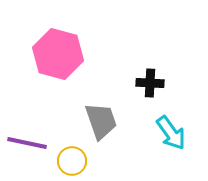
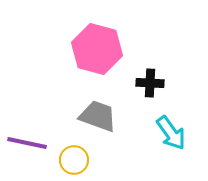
pink hexagon: moved 39 px right, 5 px up
gray trapezoid: moved 3 px left, 5 px up; rotated 51 degrees counterclockwise
yellow circle: moved 2 px right, 1 px up
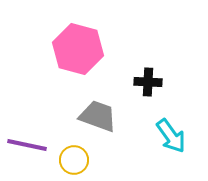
pink hexagon: moved 19 px left
black cross: moved 2 px left, 1 px up
cyan arrow: moved 3 px down
purple line: moved 2 px down
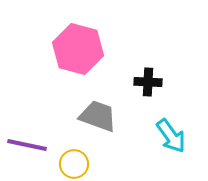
yellow circle: moved 4 px down
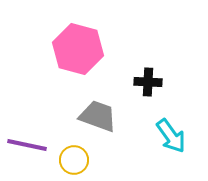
yellow circle: moved 4 px up
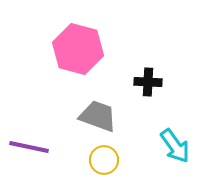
cyan arrow: moved 4 px right, 10 px down
purple line: moved 2 px right, 2 px down
yellow circle: moved 30 px right
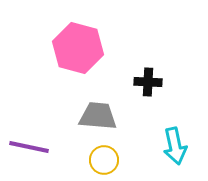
pink hexagon: moved 1 px up
gray trapezoid: rotated 15 degrees counterclockwise
cyan arrow: rotated 24 degrees clockwise
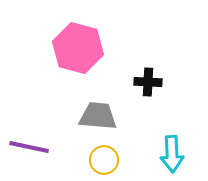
cyan arrow: moved 3 px left, 8 px down; rotated 9 degrees clockwise
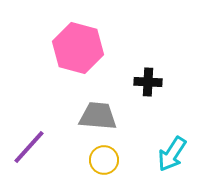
purple line: rotated 60 degrees counterclockwise
cyan arrow: rotated 36 degrees clockwise
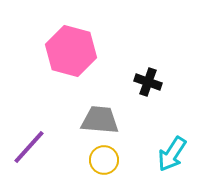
pink hexagon: moved 7 px left, 3 px down
black cross: rotated 16 degrees clockwise
gray trapezoid: moved 2 px right, 4 px down
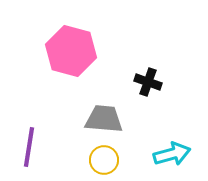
gray trapezoid: moved 4 px right, 1 px up
purple line: rotated 33 degrees counterclockwise
cyan arrow: rotated 138 degrees counterclockwise
